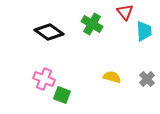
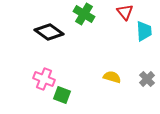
green cross: moved 8 px left, 10 px up
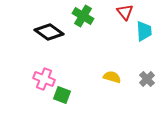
green cross: moved 1 px left, 2 px down
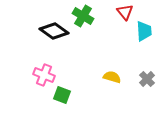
black diamond: moved 5 px right, 1 px up
pink cross: moved 4 px up
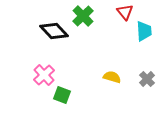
green cross: rotated 15 degrees clockwise
black diamond: rotated 12 degrees clockwise
pink cross: rotated 25 degrees clockwise
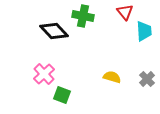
green cross: rotated 35 degrees counterclockwise
pink cross: moved 1 px up
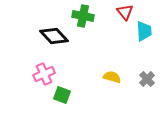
black diamond: moved 5 px down
pink cross: rotated 20 degrees clockwise
